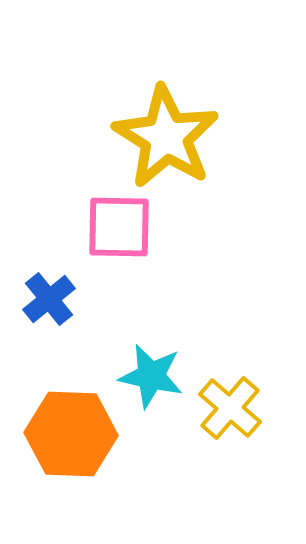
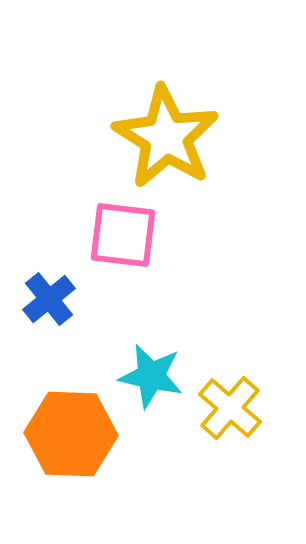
pink square: moved 4 px right, 8 px down; rotated 6 degrees clockwise
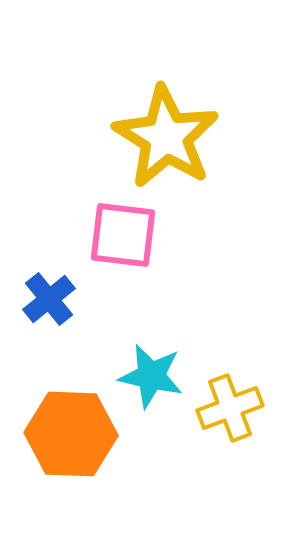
yellow cross: rotated 28 degrees clockwise
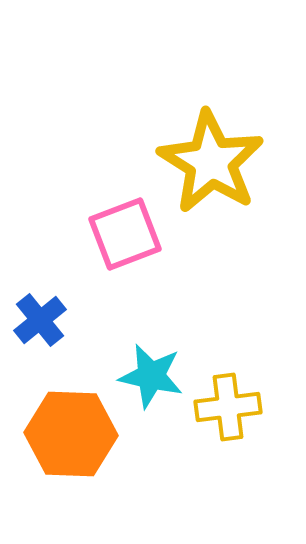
yellow star: moved 45 px right, 25 px down
pink square: moved 2 px right, 1 px up; rotated 28 degrees counterclockwise
blue cross: moved 9 px left, 21 px down
yellow cross: moved 2 px left, 1 px up; rotated 14 degrees clockwise
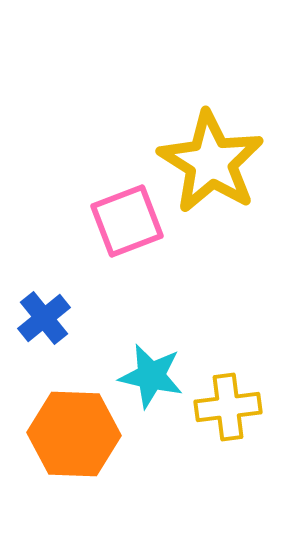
pink square: moved 2 px right, 13 px up
blue cross: moved 4 px right, 2 px up
orange hexagon: moved 3 px right
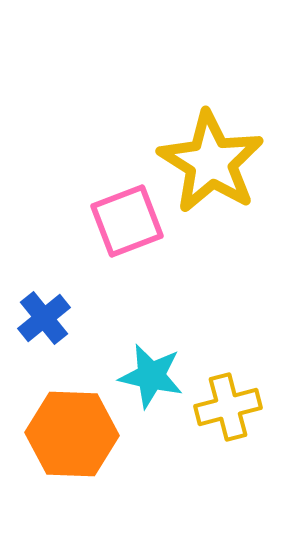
yellow cross: rotated 8 degrees counterclockwise
orange hexagon: moved 2 px left
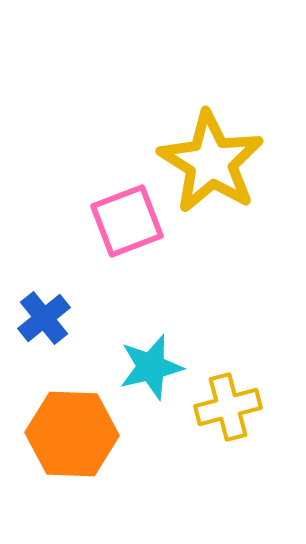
cyan star: moved 9 px up; rotated 26 degrees counterclockwise
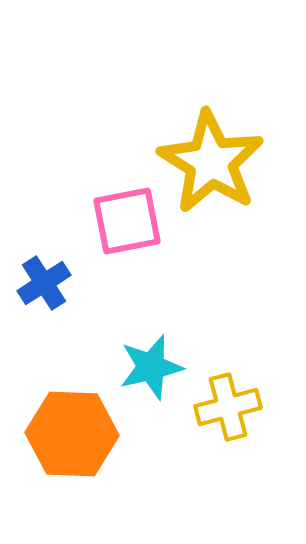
pink square: rotated 10 degrees clockwise
blue cross: moved 35 px up; rotated 6 degrees clockwise
